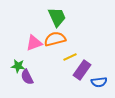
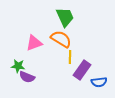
green trapezoid: moved 8 px right
orange semicircle: moved 6 px right; rotated 45 degrees clockwise
yellow line: rotated 64 degrees counterclockwise
purple semicircle: rotated 42 degrees counterclockwise
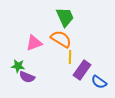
blue semicircle: rotated 42 degrees clockwise
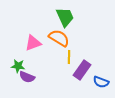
orange semicircle: moved 2 px left, 1 px up
pink triangle: moved 1 px left
yellow line: moved 1 px left
blue semicircle: moved 2 px right; rotated 14 degrees counterclockwise
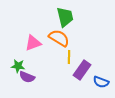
green trapezoid: rotated 10 degrees clockwise
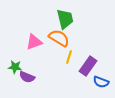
green trapezoid: moved 2 px down
pink triangle: moved 1 px right, 1 px up
yellow line: rotated 16 degrees clockwise
green star: moved 3 px left, 1 px down
purple rectangle: moved 6 px right, 4 px up
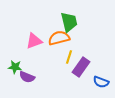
green trapezoid: moved 4 px right, 3 px down
orange semicircle: rotated 45 degrees counterclockwise
pink triangle: moved 1 px up
purple rectangle: moved 7 px left, 1 px down
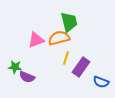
pink triangle: moved 2 px right, 1 px up
yellow line: moved 3 px left, 1 px down
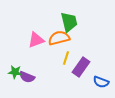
green star: moved 5 px down
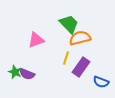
green trapezoid: moved 2 px down; rotated 30 degrees counterclockwise
orange semicircle: moved 21 px right
green star: rotated 16 degrees clockwise
purple semicircle: moved 3 px up
